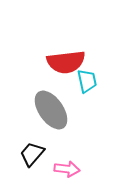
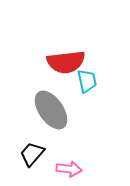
pink arrow: moved 2 px right
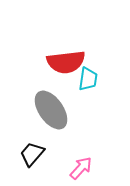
cyan trapezoid: moved 1 px right, 2 px up; rotated 20 degrees clockwise
pink arrow: moved 12 px right, 1 px up; rotated 55 degrees counterclockwise
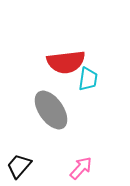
black trapezoid: moved 13 px left, 12 px down
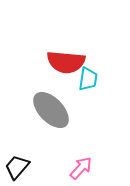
red semicircle: rotated 12 degrees clockwise
gray ellipse: rotated 9 degrees counterclockwise
black trapezoid: moved 2 px left, 1 px down
